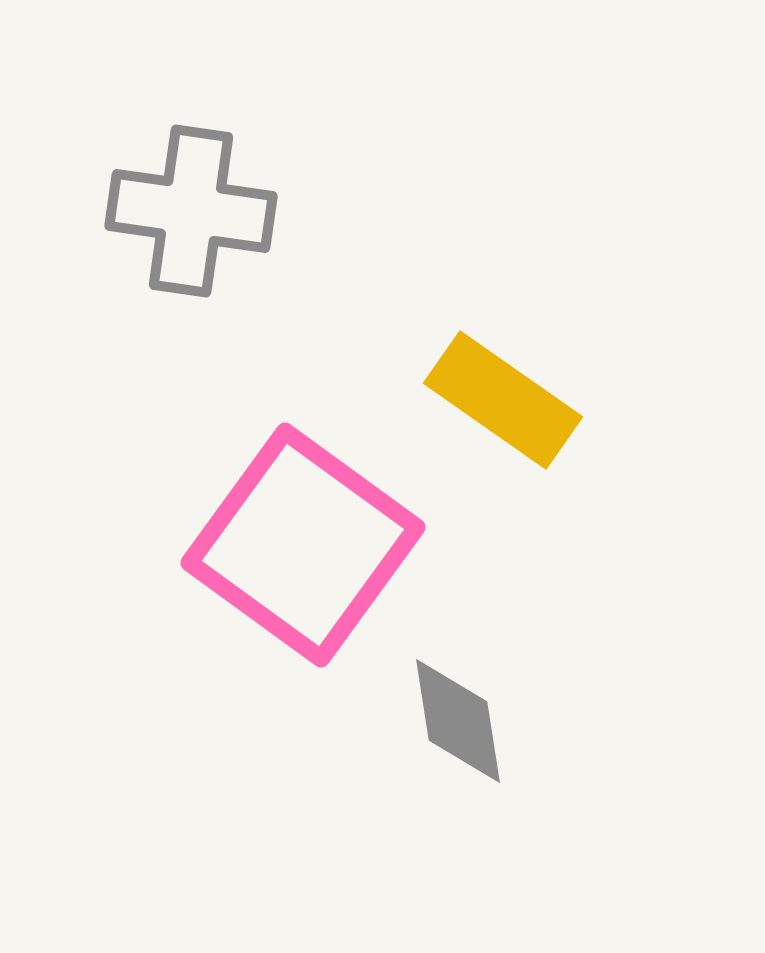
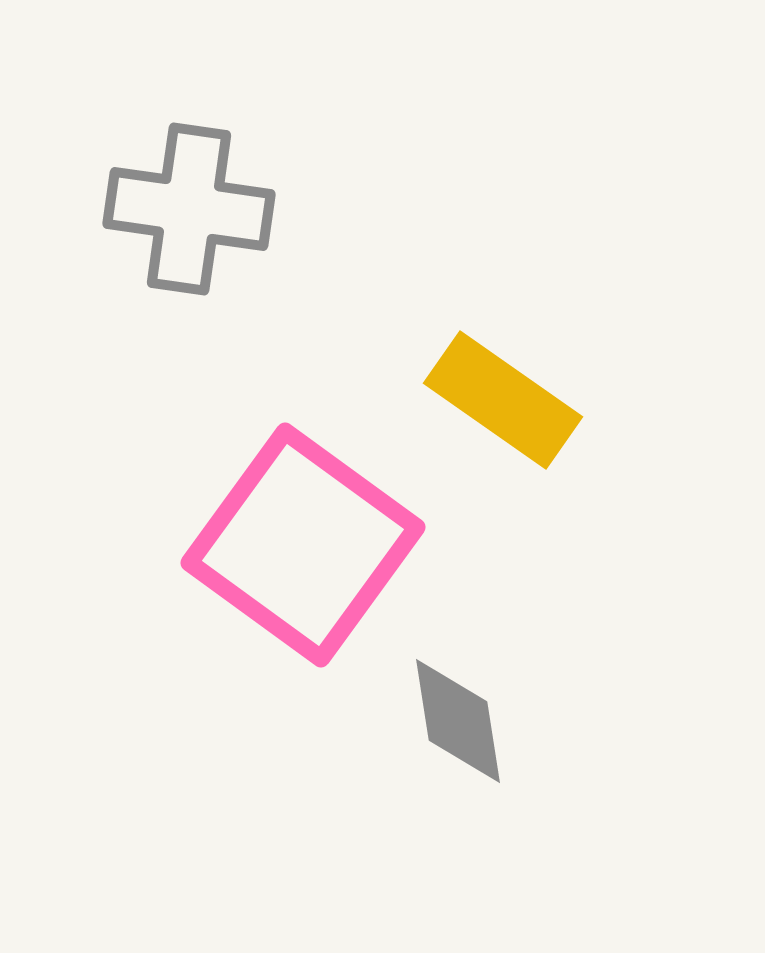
gray cross: moved 2 px left, 2 px up
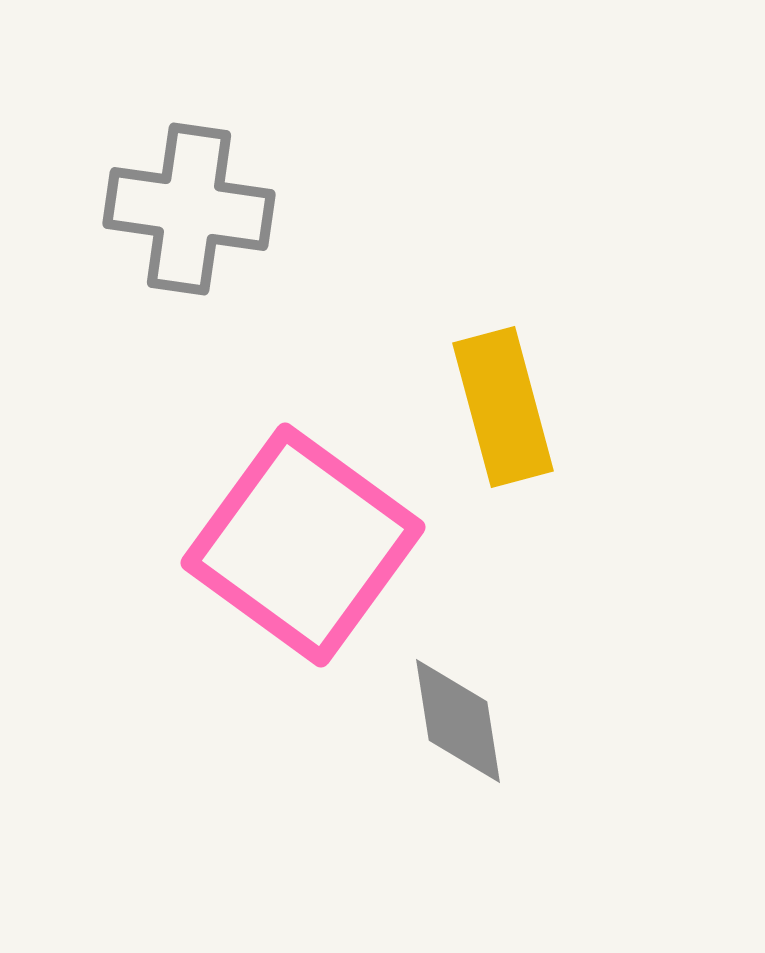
yellow rectangle: moved 7 px down; rotated 40 degrees clockwise
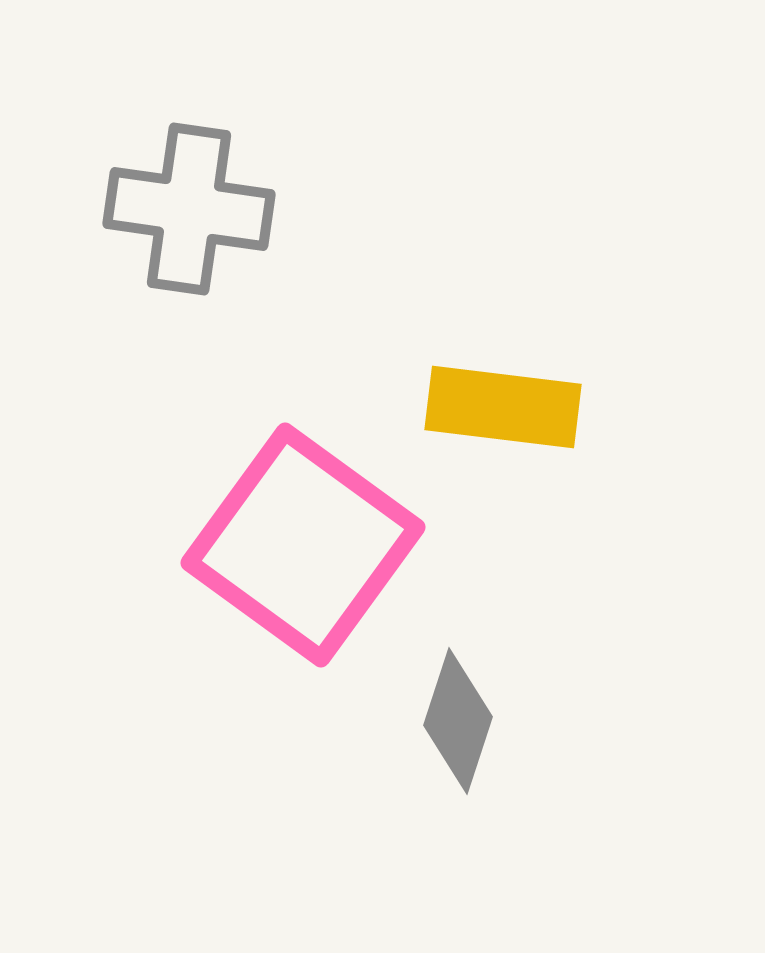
yellow rectangle: rotated 68 degrees counterclockwise
gray diamond: rotated 27 degrees clockwise
